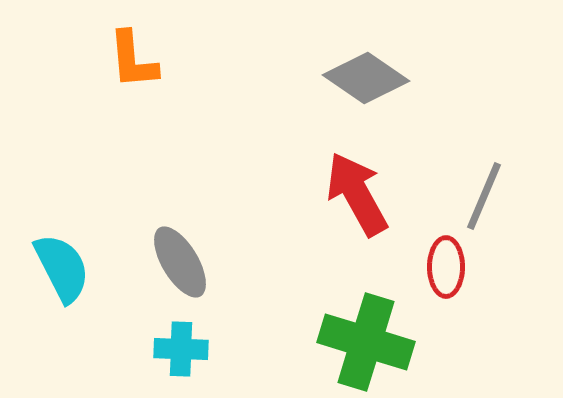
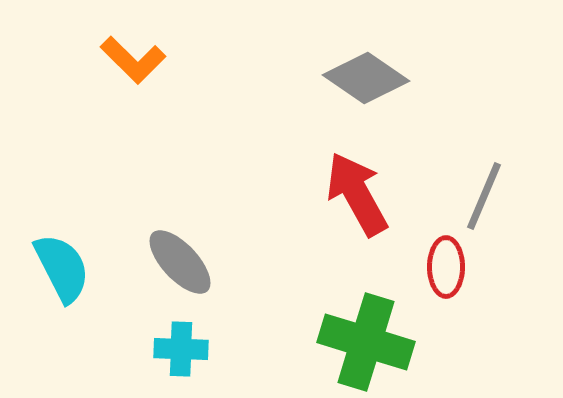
orange L-shape: rotated 40 degrees counterclockwise
gray ellipse: rotated 12 degrees counterclockwise
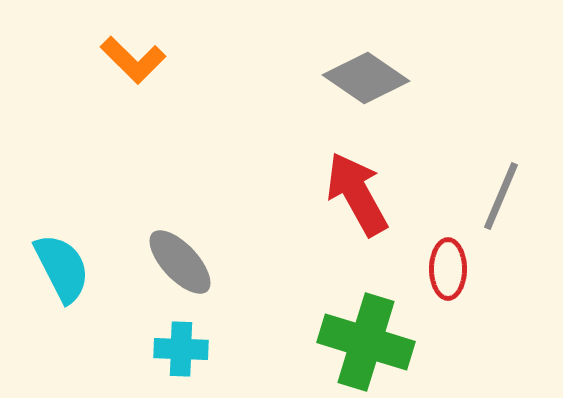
gray line: moved 17 px right
red ellipse: moved 2 px right, 2 px down
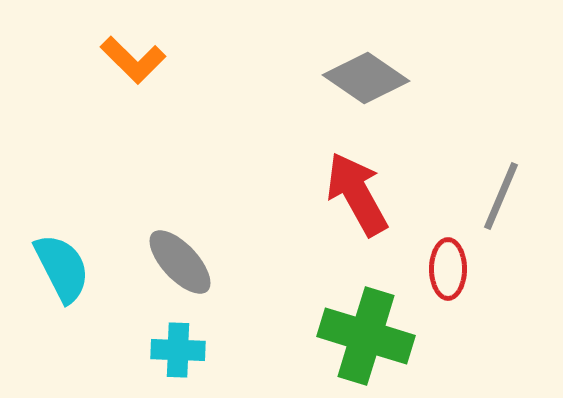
green cross: moved 6 px up
cyan cross: moved 3 px left, 1 px down
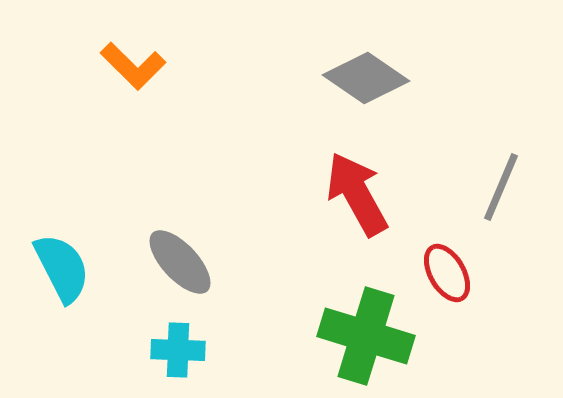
orange L-shape: moved 6 px down
gray line: moved 9 px up
red ellipse: moved 1 px left, 4 px down; rotated 30 degrees counterclockwise
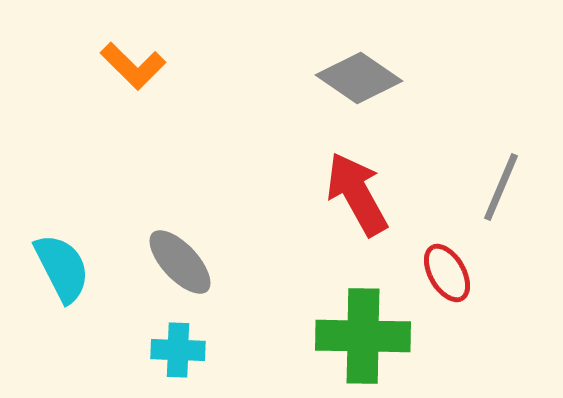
gray diamond: moved 7 px left
green cross: moved 3 px left; rotated 16 degrees counterclockwise
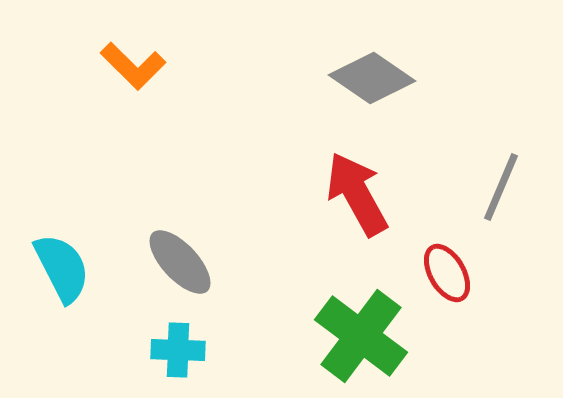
gray diamond: moved 13 px right
green cross: moved 2 px left; rotated 36 degrees clockwise
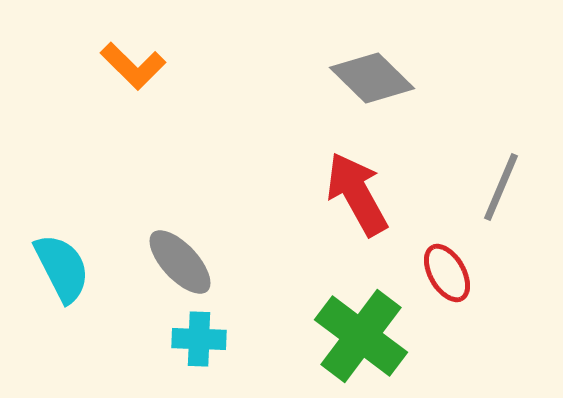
gray diamond: rotated 10 degrees clockwise
cyan cross: moved 21 px right, 11 px up
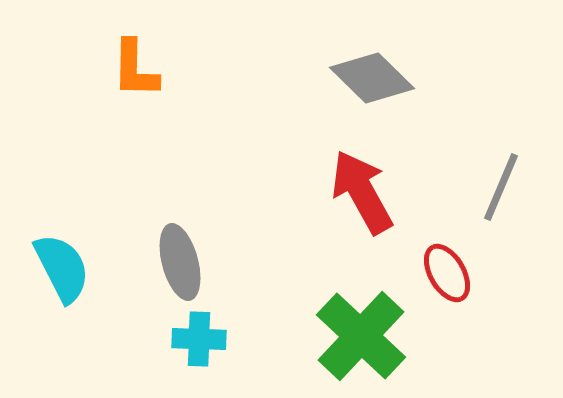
orange L-shape: moved 2 px right, 3 px down; rotated 46 degrees clockwise
red arrow: moved 5 px right, 2 px up
gray ellipse: rotated 28 degrees clockwise
green cross: rotated 6 degrees clockwise
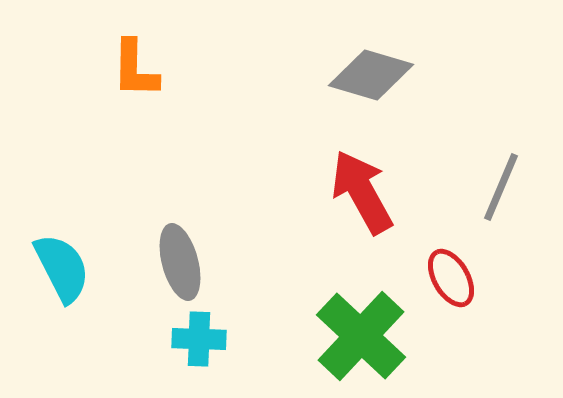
gray diamond: moved 1 px left, 3 px up; rotated 28 degrees counterclockwise
red ellipse: moved 4 px right, 5 px down
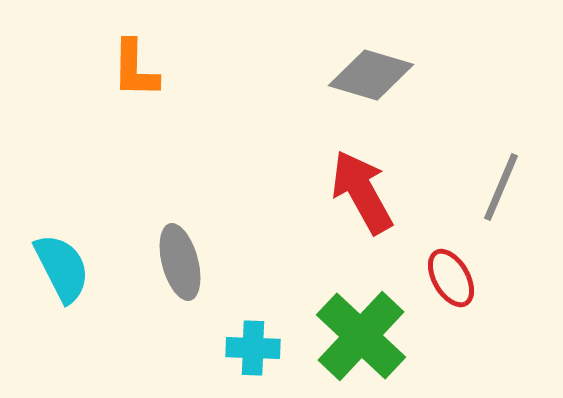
cyan cross: moved 54 px right, 9 px down
